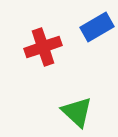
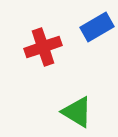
green triangle: rotated 12 degrees counterclockwise
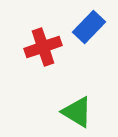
blue rectangle: moved 8 px left; rotated 16 degrees counterclockwise
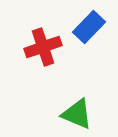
green triangle: moved 2 px down; rotated 8 degrees counterclockwise
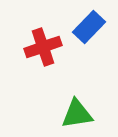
green triangle: rotated 32 degrees counterclockwise
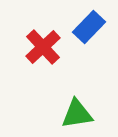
red cross: rotated 24 degrees counterclockwise
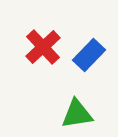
blue rectangle: moved 28 px down
